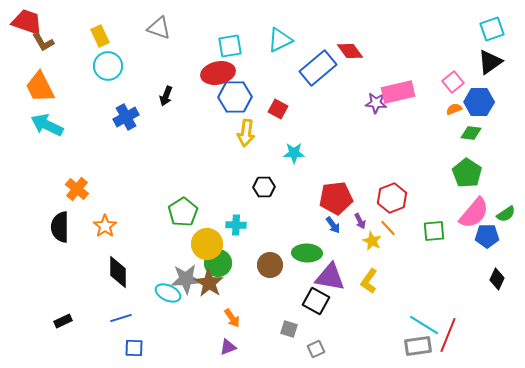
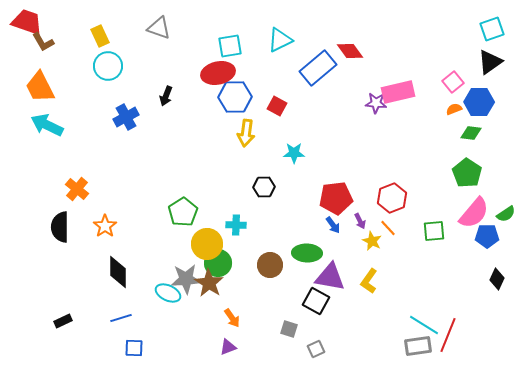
red square at (278, 109): moved 1 px left, 3 px up
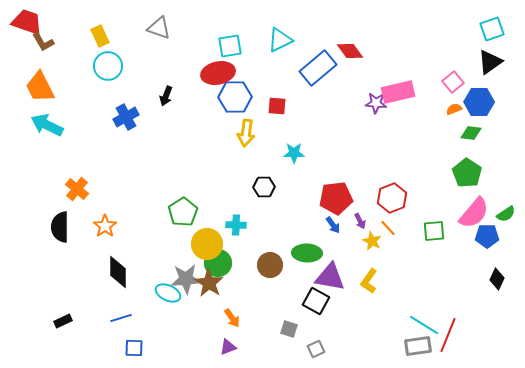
red square at (277, 106): rotated 24 degrees counterclockwise
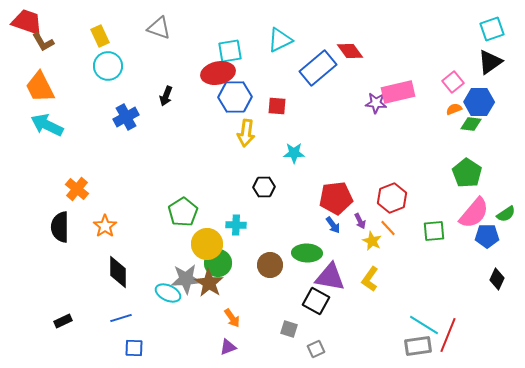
cyan square at (230, 46): moved 5 px down
green diamond at (471, 133): moved 9 px up
yellow L-shape at (369, 281): moved 1 px right, 2 px up
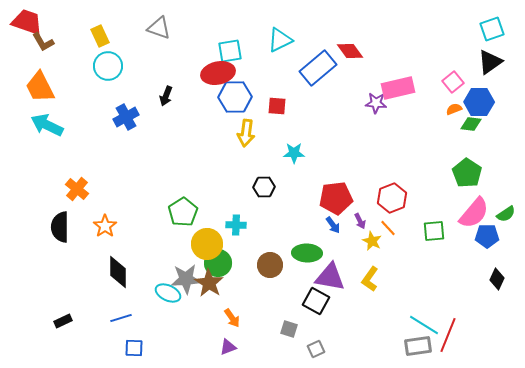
pink rectangle at (398, 92): moved 4 px up
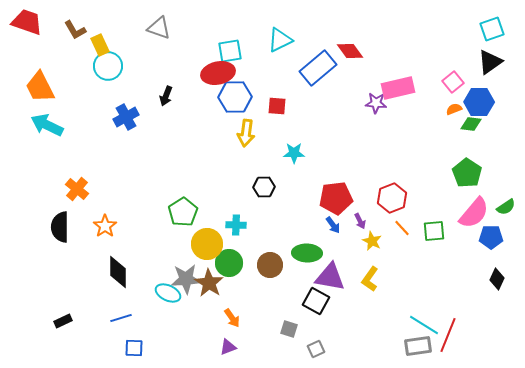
yellow rectangle at (100, 36): moved 9 px down
brown L-shape at (43, 42): moved 32 px right, 12 px up
green semicircle at (506, 214): moved 7 px up
orange line at (388, 228): moved 14 px right
blue pentagon at (487, 236): moved 4 px right, 1 px down
green circle at (218, 263): moved 11 px right
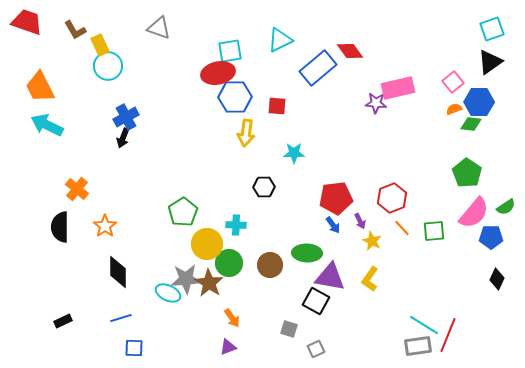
black arrow at (166, 96): moved 43 px left, 42 px down
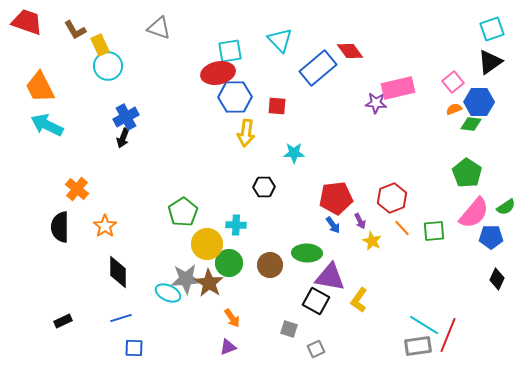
cyan triangle at (280, 40): rotated 48 degrees counterclockwise
yellow L-shape at (370, 279): moved 11 px left, 21 px down
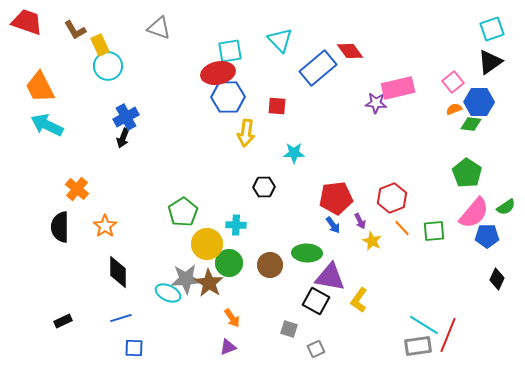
blue hexagon at (235, 97): moved 7 px left
blue pentagon at (491, 237): moved 4 px left, 1 px up
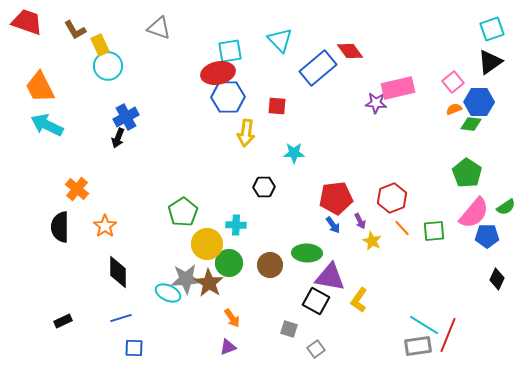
black arrow at (123, 138): moved 5 px left
gray square at (316, 349): rotated 12 degrees counterclockwise
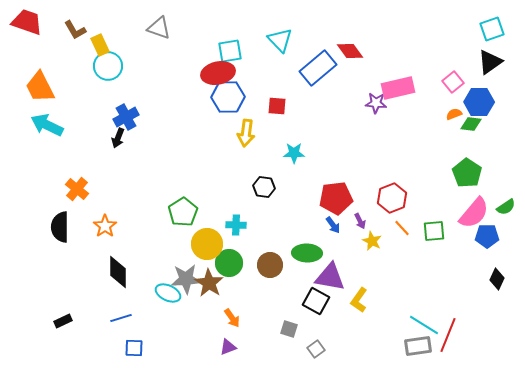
orange semicircle at (454, 109): moved 5 px down
black hexagon at (264, 187): rotated 10 degrees clockwise
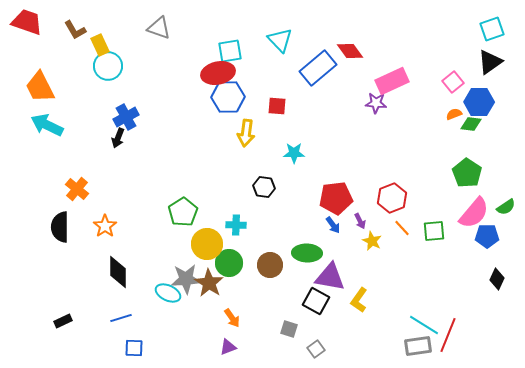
pink rectangle at (398, 88): moved 6 px left, 7 px up; rotated 12 degrees counterclockwise
